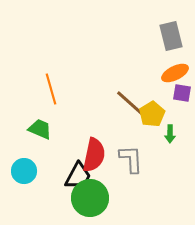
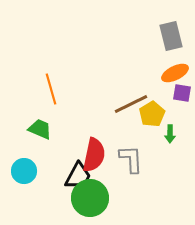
brown line: rotated 68 degrees counterclockwise
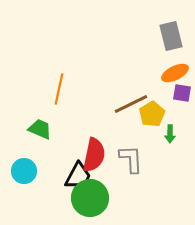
orange line: moved 8 px right; rotated 28 degrees clockwise
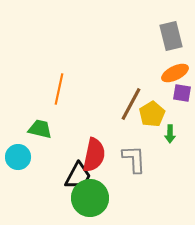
brown line: rotated 36 degrees counterclockwise
green trapezoid: rotated 10 degrees counterclockwise
gray L-shape: moved 3 px right
cyan circle: moved 6 px left, 14 px up
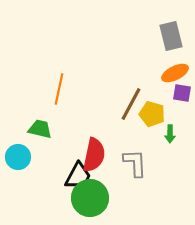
yellow pentagon: rotated 25 degrees counterclockwise
gray L-shape: moved 1 px right, 4 px down
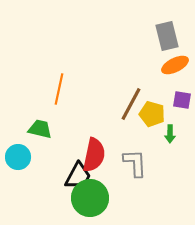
gray rectangle: moved 4 px left
orange ellipse: moved 8 px up
purple square: moved 7 px down
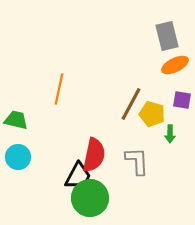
green trapezoid: moved 24 px left, 9 px up
gray L-shape: moved 2 px right, 2 px up
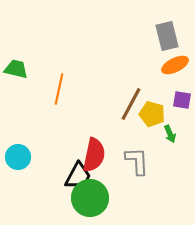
green trapezoid: moved 51 px up
green arrow: rotated 24 degrees counterclockwise
